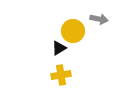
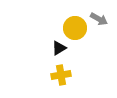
gray arrow: rotated 18 degrees clockwise
yellow circle: moved 2 px right, 3 px up
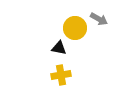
black triangle: rotated 42 degrees clockwise
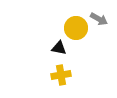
yellow circle: moved 1 px right
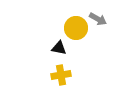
gray arrow: moved 1 px left
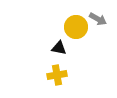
yellow circle: moved 1 px up
yellow cross: moved 4 px left
